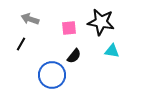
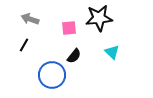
black star: moved 2 px left, 4 px up; rotated 16 degrees counterclockwise
black line: moved 3 px right, 1 px down
cyan triangle: moved 1 px down; rotated 35 degrees clockwise
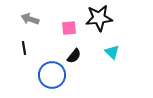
black line: moved 3 px down; rotated 40 degrees counterclockwise
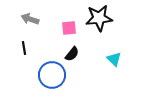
cyan triangle: moved 2 px right, 7 px down
black semicircle: moved 2 px left, 2 px up
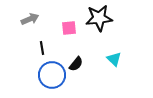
gray arrow: rotated 138 degrees clockwise
black line: moved 18 px right
black semicircle: moved 4 px right, 10 px down
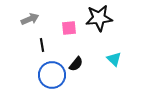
black line: moved 3 px up
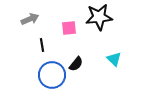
black star: moved 1 px up
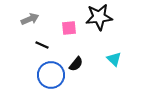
black line: rotated 56 degrees counterclockwise
blue circle: moved 1 px left
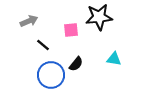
gray arrow: moved 1 px left, 2 px down
pink square: moved 2 px right, 2 px down
black line: moved 1 px right; rotated 16 degrees clockwise
cyan triangle: rotated 35 degrees counterclockwise
